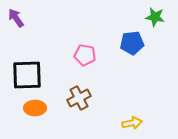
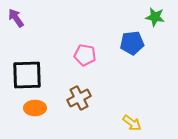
yellow arrow: rotated 48 degrees clockwise
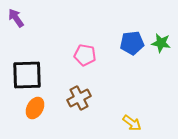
green star: moved 6 px right, 26 px down
orange ellipse: rotated 60 degrees counterclockwise
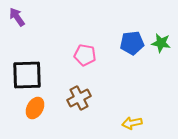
purple arrow: moved 1 px right, 1 px up
yellow arrow: rotated 132 degrees clockwise
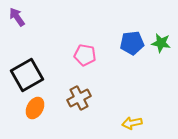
black square: rotated 28 degrees counterclockwise
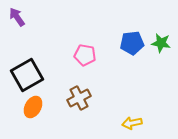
orange ellipse: moved 2 px left, 1 px up
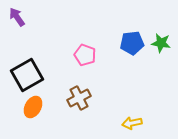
pink pentagon: rotated 10 degrees clockwise
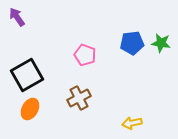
orange ellipse: moved 3 px left, 2 px down
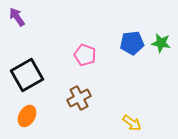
orange ellipse: moved 3 px left, 7 px down
yellow arrow: rotated 132 degrees counterclockwise
